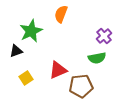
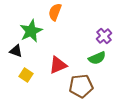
orange semicircle: moved 6 px left, 2 px up
black triangle: rotated 40 degrees clockwise
green semicircle: rotated 12 degrees counterclockwise
red triangle: moved 5 px up
yellow square: moved 3 px up; rotated 24 degrees counterclockwise
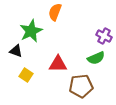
purple cross: rotated 21 degrees counterclockwise
green semicircle: moved 1 px left
red triangle: moved 1 px up; rotated 24 degrees clockwise
